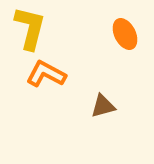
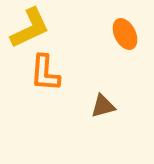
yellow L-shape: rotated 51 degrees clockwise
orange L-shape: moved 1 px left, 1 px up; rotated 114 degrees counterclockwise
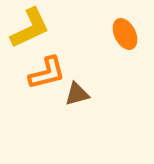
orange L-shape: moved 2 px right; rotated 108 degrees counterclockwise
brown triangle: moved 26 px left, 12 px up
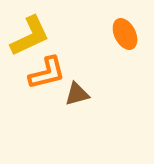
yellow L-shape: moved 8 px down
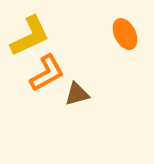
orange L-shape: rotated 15 degrees counterclockwise
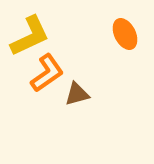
orange L-shape: rotated 6 degrees counterclockwise
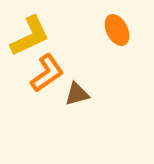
orange ellipse: moved 8 px left, 4 px up
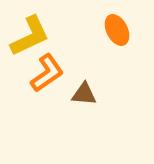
brown triangle: moved 7 px right; rotated 20 degrees clockwise
